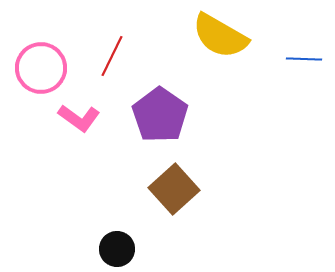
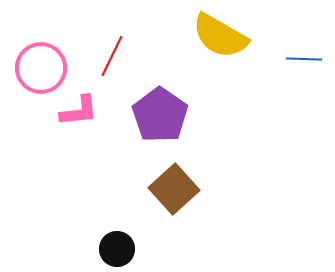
pink L-shape: moved 7 px up; rotated 42 degrees counterclockwise
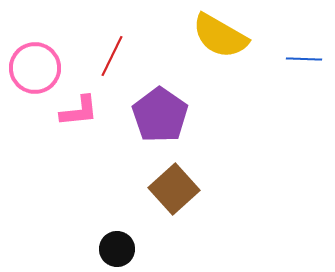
pink circle: moved 6 px left
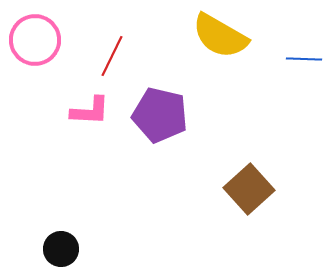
pink circle: moved 28 px up
pink L-shape: moved 11 px right; rotated 9 degrees clockwise
purple pentagon: rotated 22 degrees counterclockwise
brown square: moved 75 px right
black circle: moved 56 px left
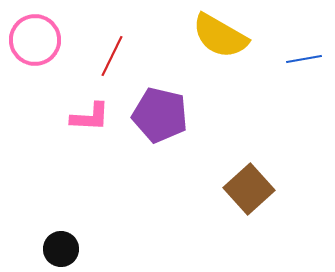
blue line: rotated 12 degrees counterclockwise
pink L-shape: moved 6 px down
